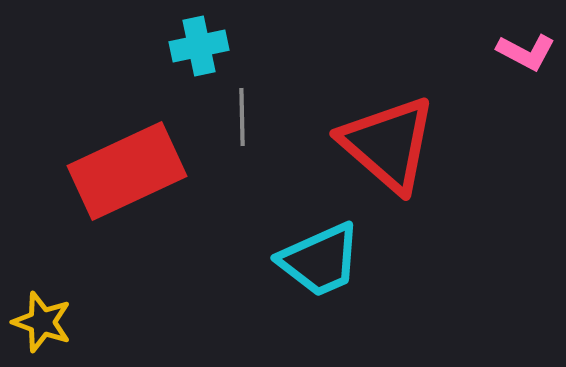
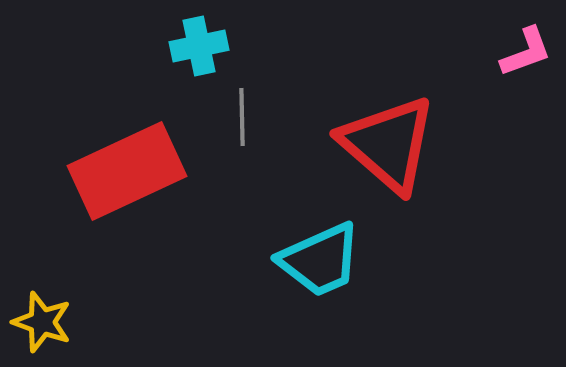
pink L-shape: rotated 48 degrees counterclockwise
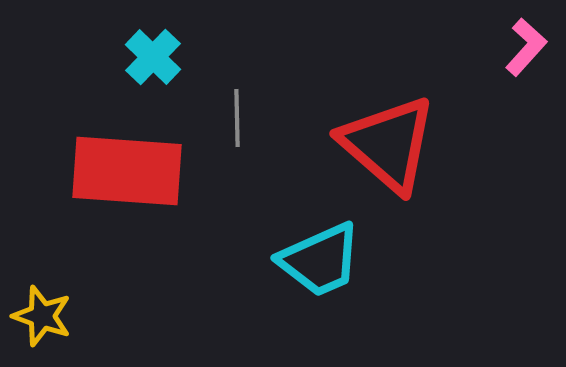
cyan cross: moved 46 px left, 11 px down; rotated 34 degrees counterclockwise
pink L-shape: moved 5 px up; rotated 28 degrees counterclockwise
gray line: moved 5 px left, 1 px down
red rectangle: rotated 29 degrees clockwise
yellow star: moved 6 px up
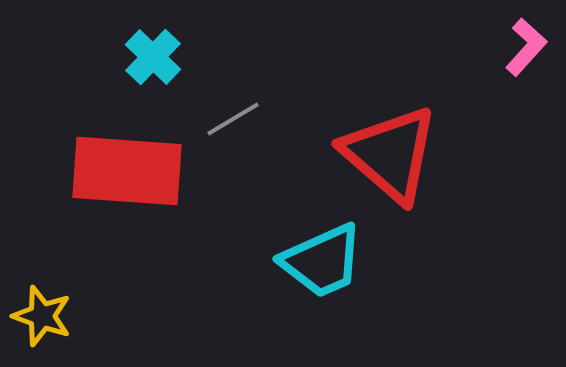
gray line: moved 4 px left, 1 px down; rotated 60 degrees clockwise
red triangle: moved 2 px right, 10 px down
cyan trapezoid: moved 2 px right, 1 px down
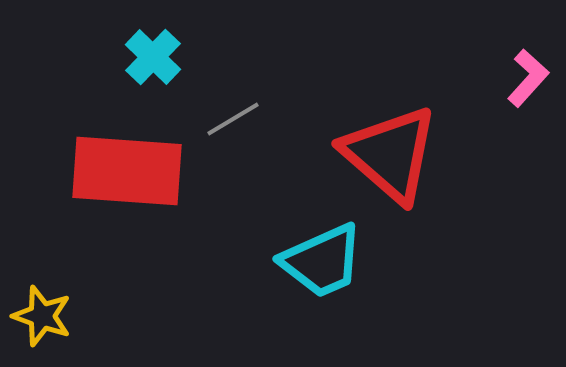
pink L-shape: moved 2 px right, 31 px down
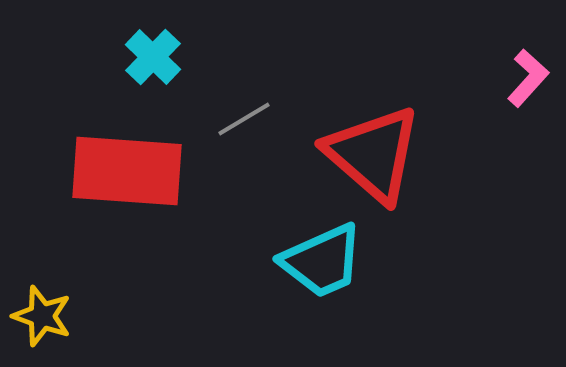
gray line: moved 11 px right
red triangle: moved 17 px left
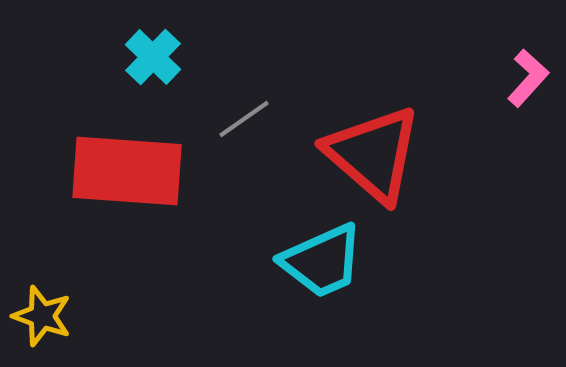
gray line: rotated 4 degrees counterclockwise
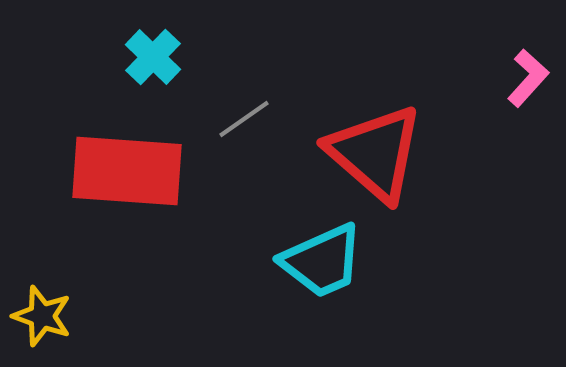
red triangle: moved 2 px right, 1 px up
